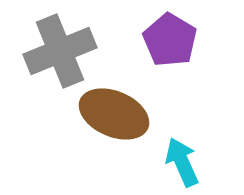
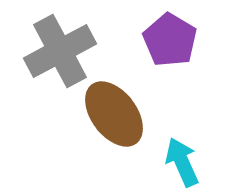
gray cross: rotated 6 degrees counterclockwise
brown ellipse: rotated 30 degrees clockwise
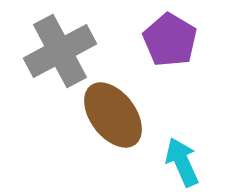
brown ellipse: moved 1 px left, 1 px down
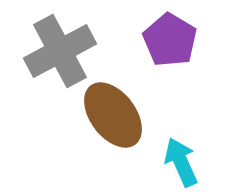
cyan arrow: moved 1 px left
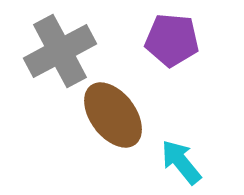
purple pentagon: moved 2 px right; rotated 26 degrees counterclockwise
cyan arrow: rotated 15 degrees counterclockwise
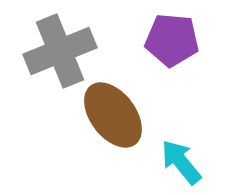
gray cross: rotated 6 degrees clockwise
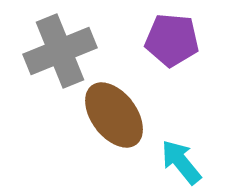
brown ellipse: moved 1 px right
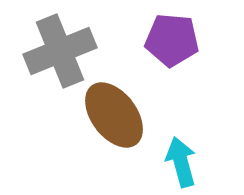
cyan arrow: rotated 24 degrees clockwise
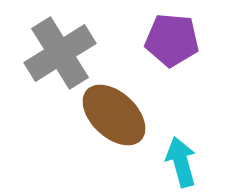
gray cross: moved 2 px down; rotated 10 degrees counterclockwise
brown ellipse: rotated 10 degrees counterclockwise
